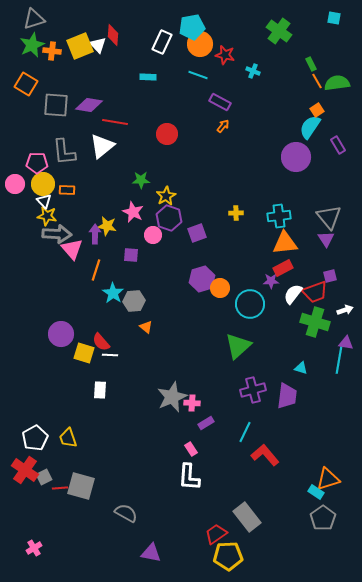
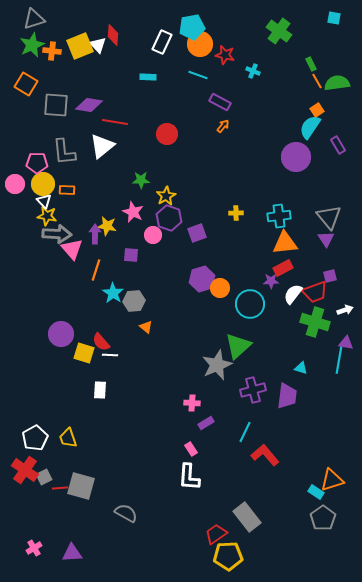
gray star at (172, 397): moved 45 px right, 32 px up
orange triangle at (328, 479): moved 4 px right, 1 px down
purple triangle at (151, 553): moved 79 px left; rotated 15 degrees counterclockwise
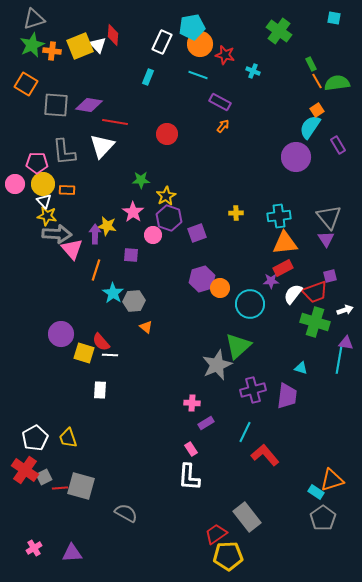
cyan rectangle at (148, 77): rotated 70 degrees counterclockwise
white triangle at (102, 146): rotated 8 degrees counterclockwise
pink star at (133, 212): rotated 10 degrees clockwise
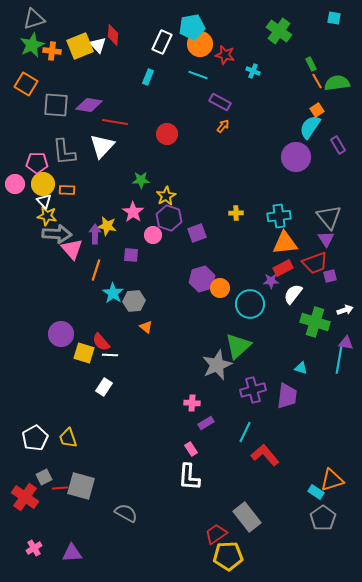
red trapezoid at (315, 292): moved 29 px up
white rectangle at (100, 390): moved 4 px right, 3 px up; rotated 30 degrees clockwise
red cross at (25, 470): moved 27 px down
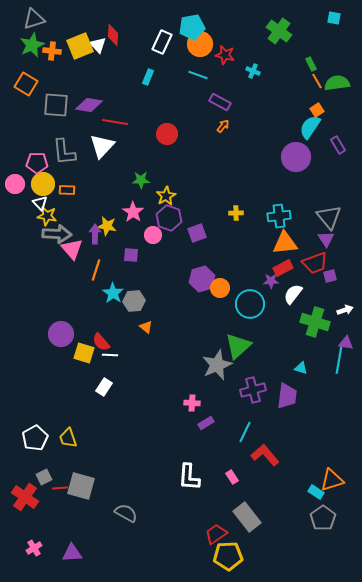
white triangle at (44, 201): moved 4 px left, 2 px down
pink rectangle at (191, 449): moved 41 px right, 28 px down
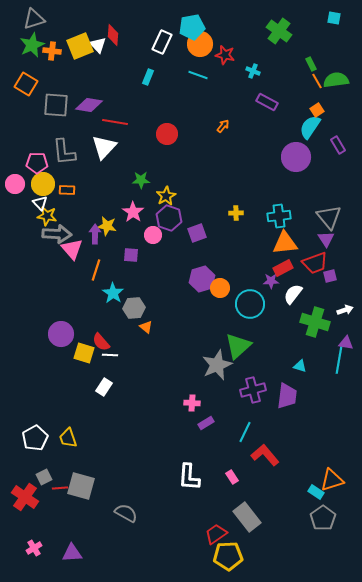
green semicircle at (337, 83): moved 1 px left, 3 px up
purple rectangle at (220, 102): moved 47 px right
white triangle at (102, 146): moved 2 px right, 1 px down
gray hexagon at (134, 301): moved 7 px down
cyan triangle at (301, 368): moved 1 px left, 2 px up
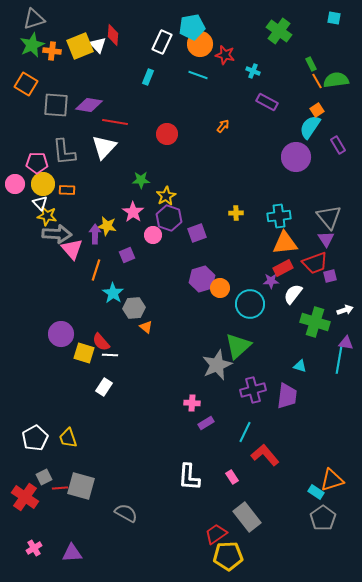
purple square at (131, 255): moved 4 px left; rotated 28 degrees counterclockwise
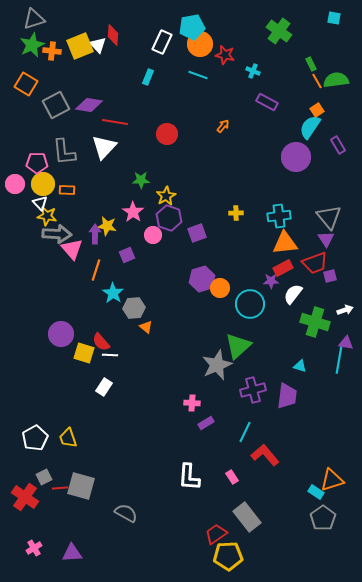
gray square at (56, 105): rotated 32 degrees counterclockwise
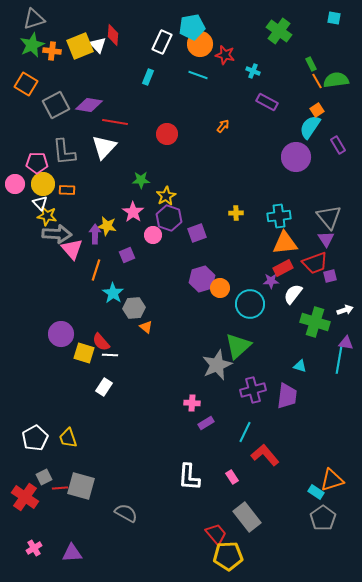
red trapezoid at (216, 534): rotated 85 degrees clockwise
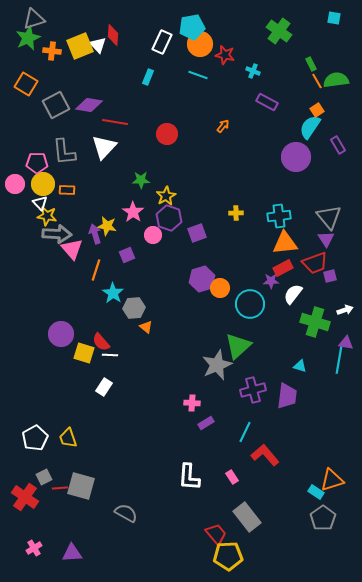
green star at (32, 45): moved 4 px left, 7 px up
purple arrow at (95, 234): rotated 18 degrees counterclockwise
